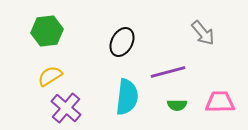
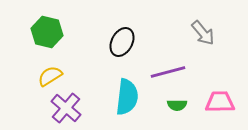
green hexagon: moved 1 px down; rotated 20 degrees clockwise
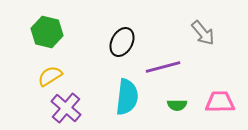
purple line: moved 5 px left, 5 px up
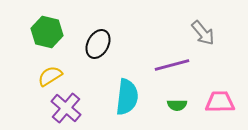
black ellipse: moved 24 px left, 2 px down
purple line: moved 9 px right, 2 px up
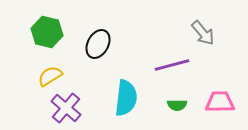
cyan semicircle: moved 1 px left, 1 px down
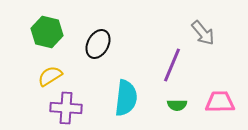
purple line: rotated 52 degrees counterclockwise
purple cross: rotated 36 degrees counterclockwise
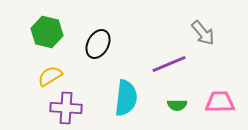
purple line: moved 3 px left, 1 px up; rotated 44 degrees clockwise
